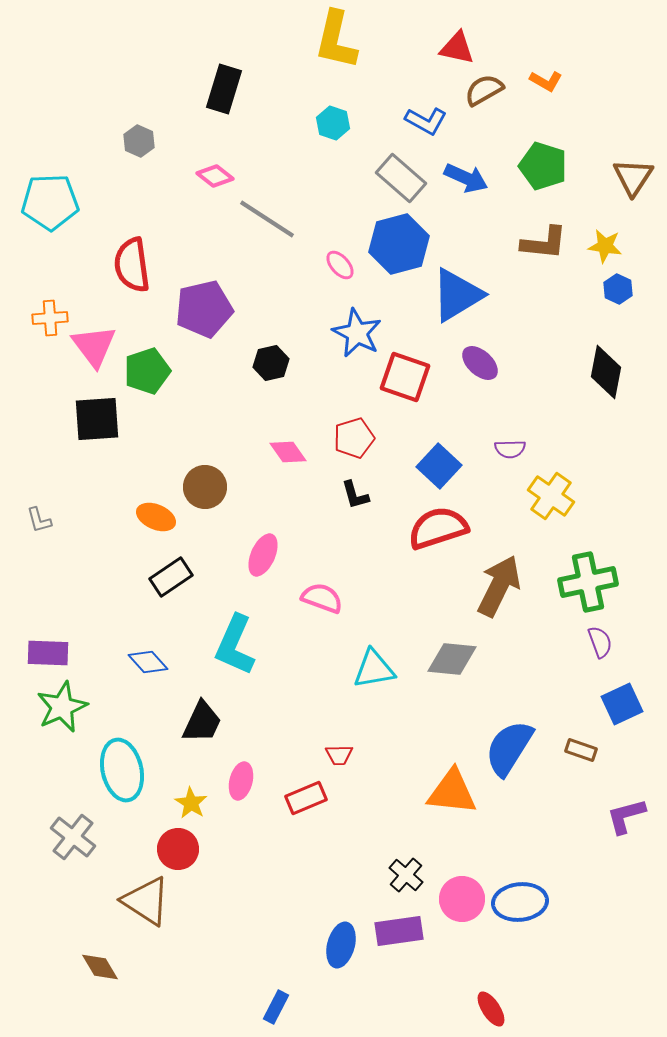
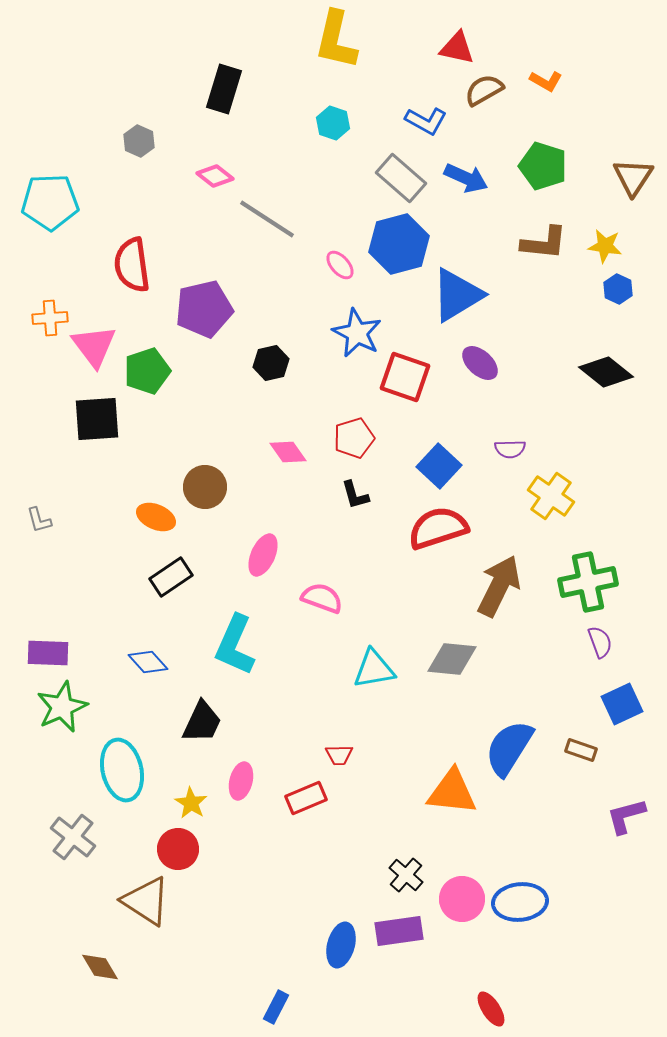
black diamond at (606, 372): rotated 62 degrees counterclockwise
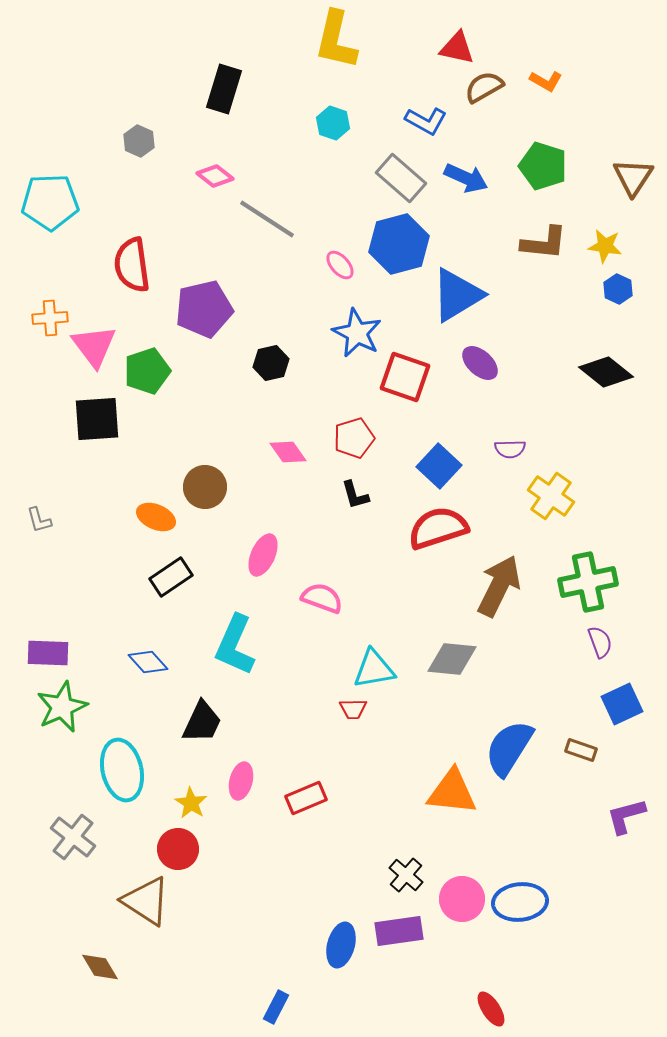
brown semicircle at (484, 90): moved 3 px up
red trapezoid at (339, 755): moved 14 px right, 46 px up
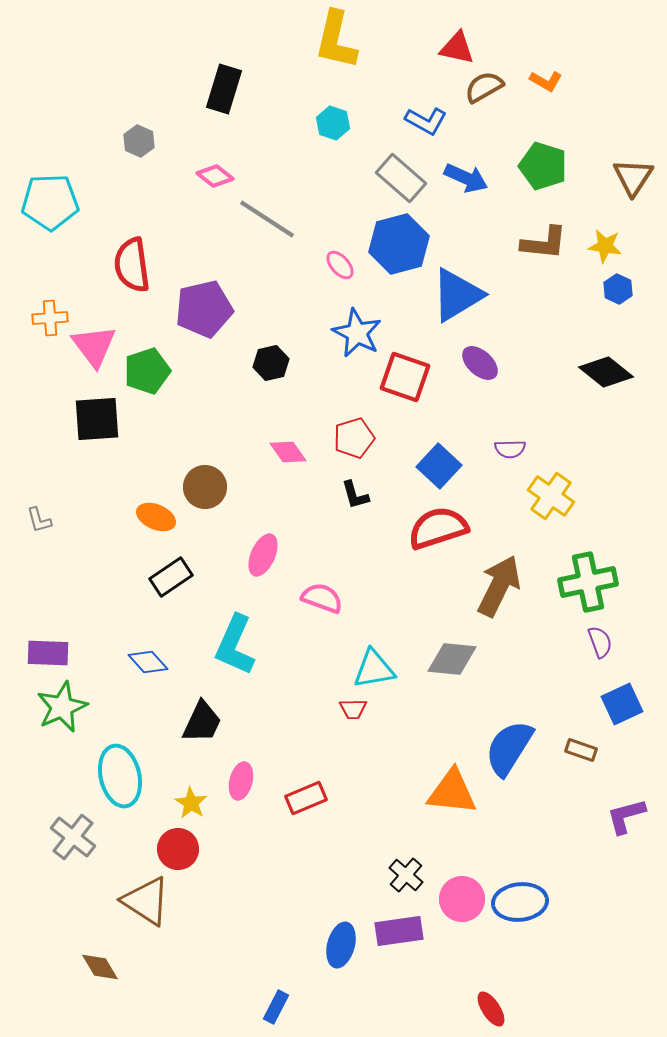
cyan ellipse at (122, 770): moved 2 px left, 6 px down
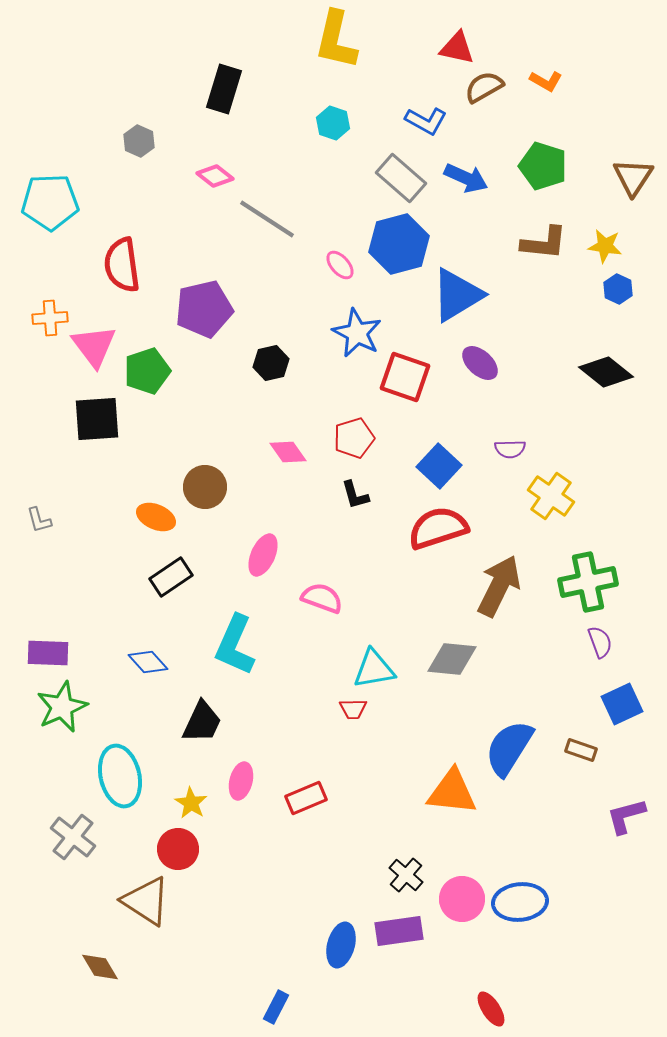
red semicircle at (132, 265): moved 10 px left
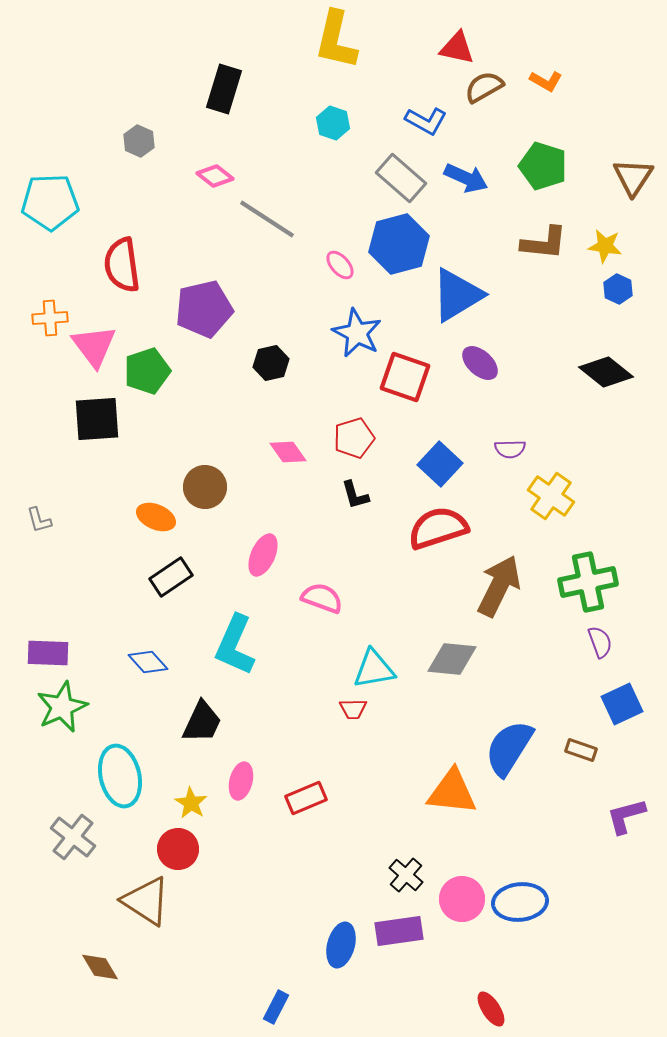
blue square at (439, 466): moved 1 px right, 2 px up
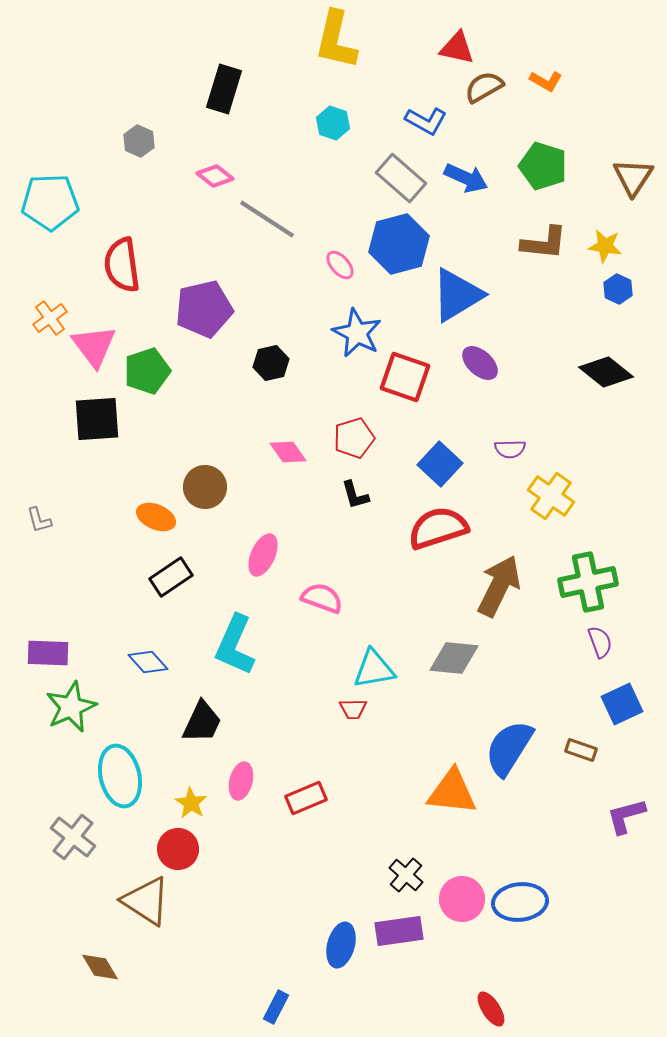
orange cross at (50, 318): rotated 32 degrees counterclockwise
gray diamond at (452, 659): moved 2 px right, 1 px up
green star at (62, 707): moved 9 px right
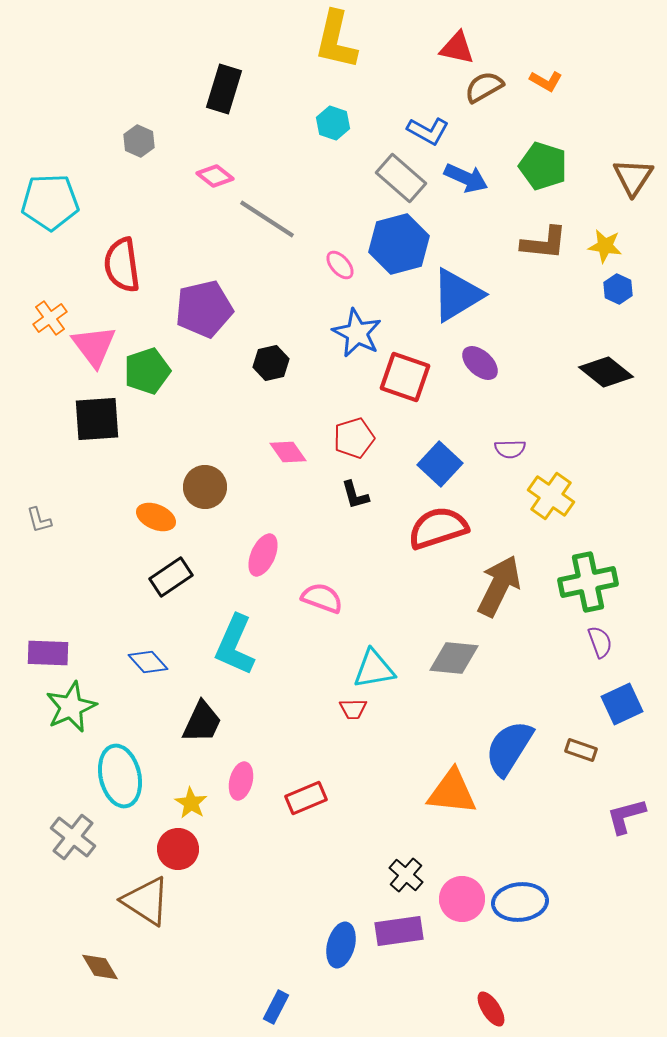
blue L-shape at (426, 121): moved 2 px right, 10 px down
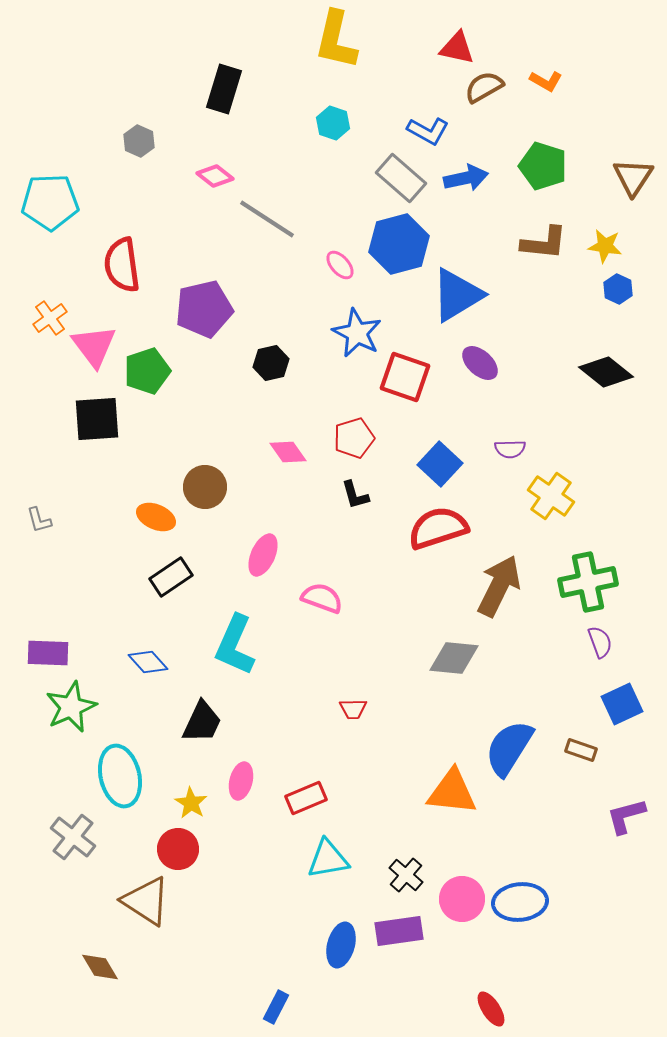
blue arrow at (466, 178): rotated 36 degrees counterclockwise
cyan triangle at (374, 669): moved 46 px left, 190 px down
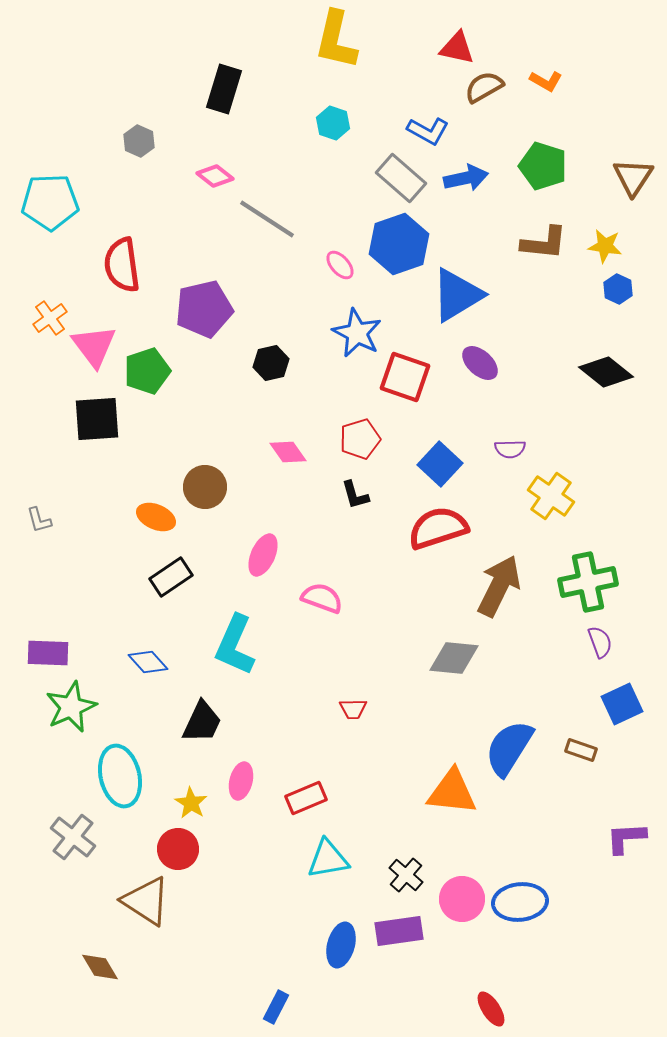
blue hexagon at (399, 244): rotated 4 degrees counterclockwise
red pentagon at (354, 438): moved 6 px right, 1 px down
purple L-shape at (626, 816): moved 22 px down; rotated 12 degrees clockwise
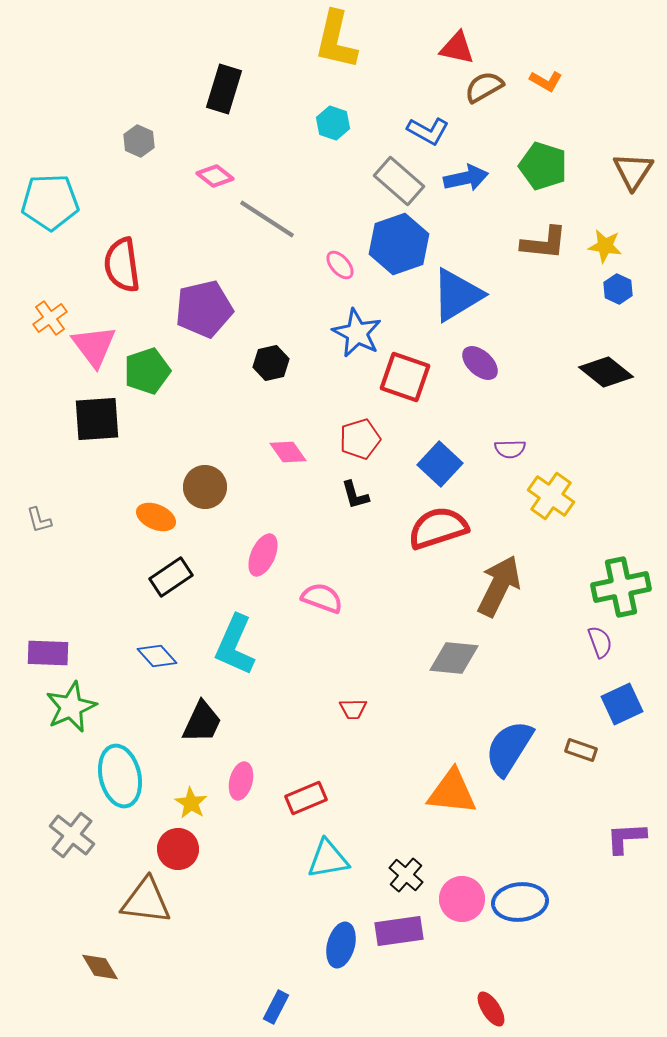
brown triangle at (633, 177): moved 6 px up
gray rectangle at (401, 178): moved 2 px left, 3 px down
green cross at (588, 582): moved 33 px right, 5 px down
blue diamond at (148, 662): moved 9 px right, 6 px up
gray cross at (73, 837): moved 1 px left, 2 px up
brown triangle at (146, 901): rotated 26 degrees counterclockwise
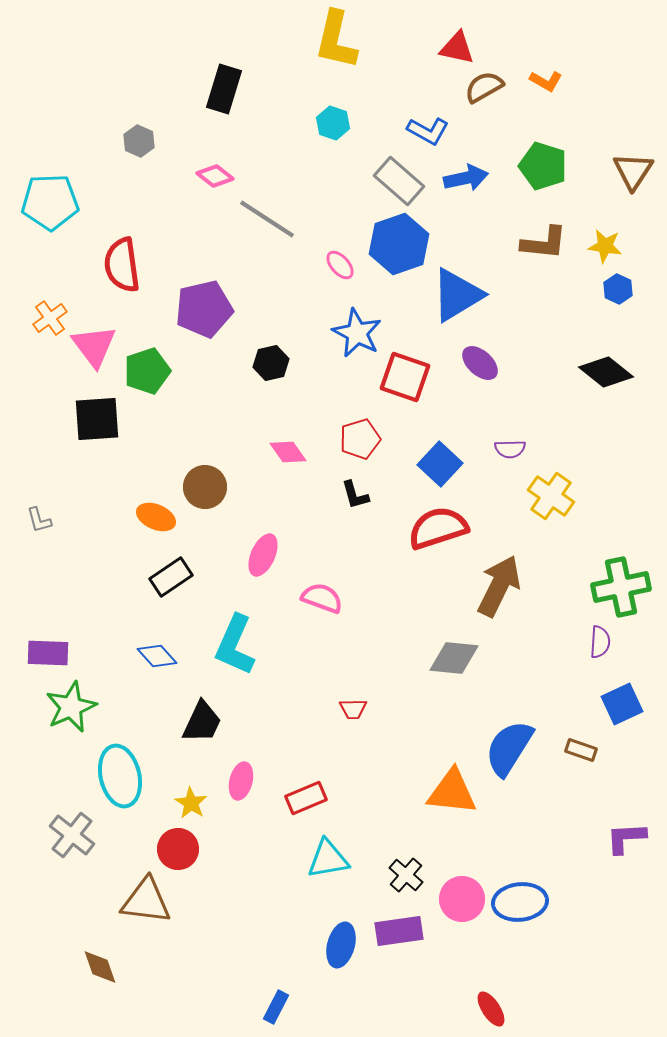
purple semicircle at (600, 642): rotated 24 degrees clockwise
brown diamond at (100, 967): rotated 12 degrees clockwise
